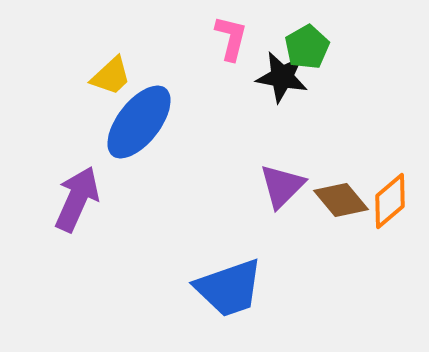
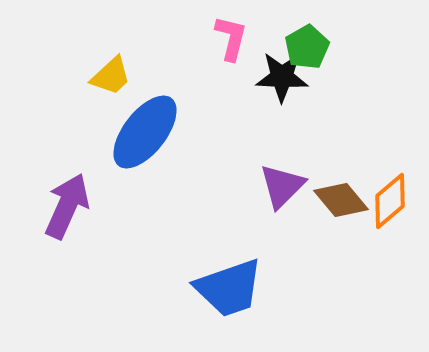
black star: rotated 8 degrees counterclockwise
blue ellipse: moved 6 px right, 10 px down
purple arrow: moved 10 px left, 7 px down
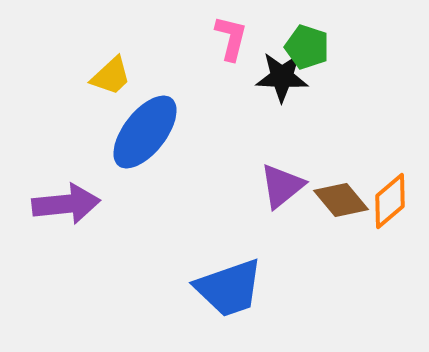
green pentagon: rotated 24 degrees counterclockwise
purple triangle: rotated 6 degrees clockwise
purple arrow: moved 1 px left, 2 px up; rotated 60 degrees clockwise
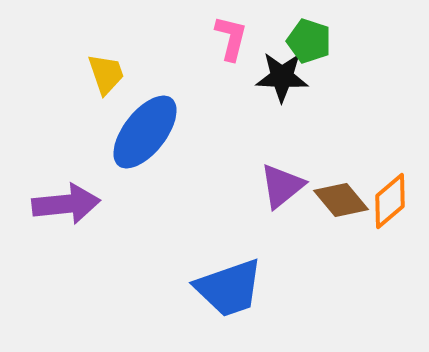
green pentagon: moved 2 px right, 6 px up
yellow trapezoid: moved 5 px left, 2 px up; rotated 66 degrees counterclockwise
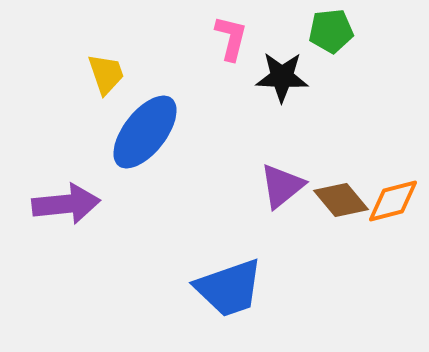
green pentagon: moved 22 px right, 10 px up; rotated 24 degrees counterclockwise
orange diamond: moved 3 px right; rotated 26 degrees clockwise
